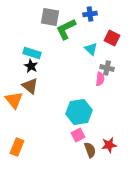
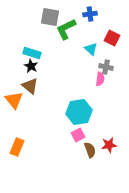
gray cross: moved 1 px left, 1 px up
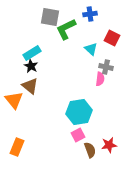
cyan rectangle: rotated 48 degrees counterclockwise
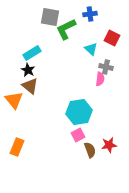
black star: moved 3 px left, 4 px down
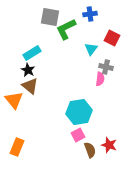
cyan triangle: rotated 24 degrees clockwise
red star: rotated 28 degrees clockwise
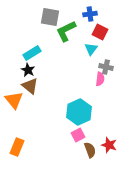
green L-shape: moved 2 px down
red square: moved 12 px left, 6 px up
cyan hexagon: rotated 15 degrees counterclockwise
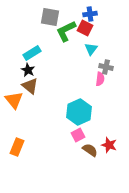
red square: moved 15 px left, 4 px up
brown semicircle: rotated 35 degrees counterclockwise
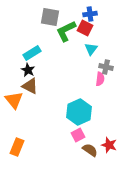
brown triangle: rotated 12 degrees counterclockwise
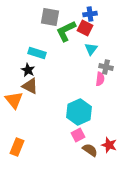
cyan rectangle: moved 5 px right; rotated 48 degrees clockwise
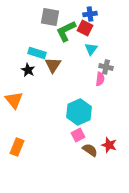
brown triangle: moved 23 px right, 21 px up; rotated 36 degrees clockwise
